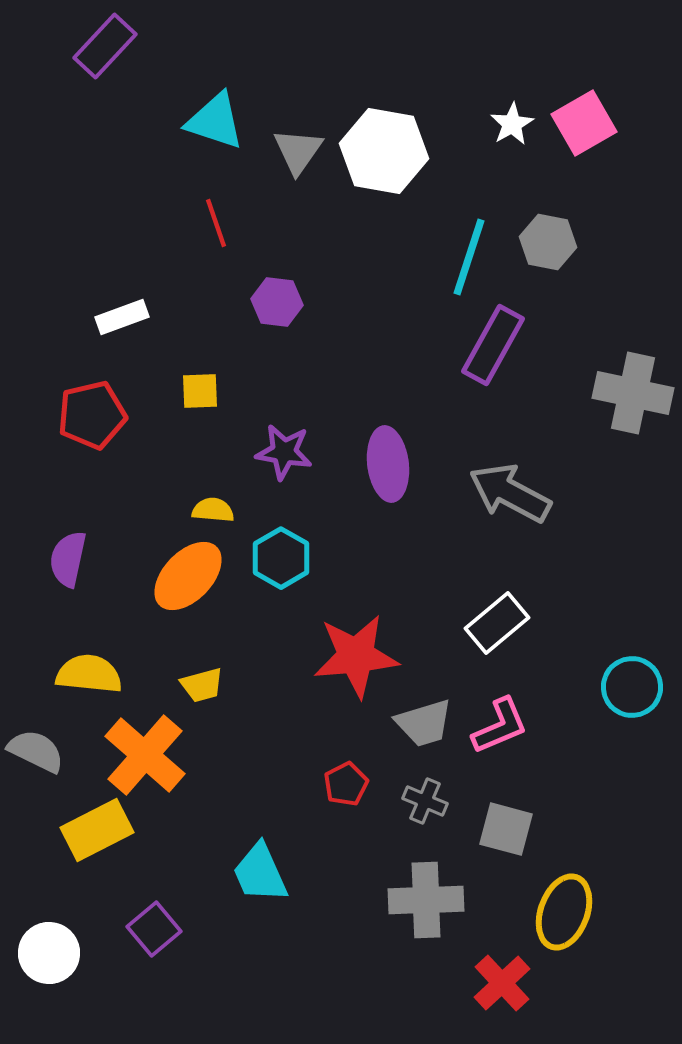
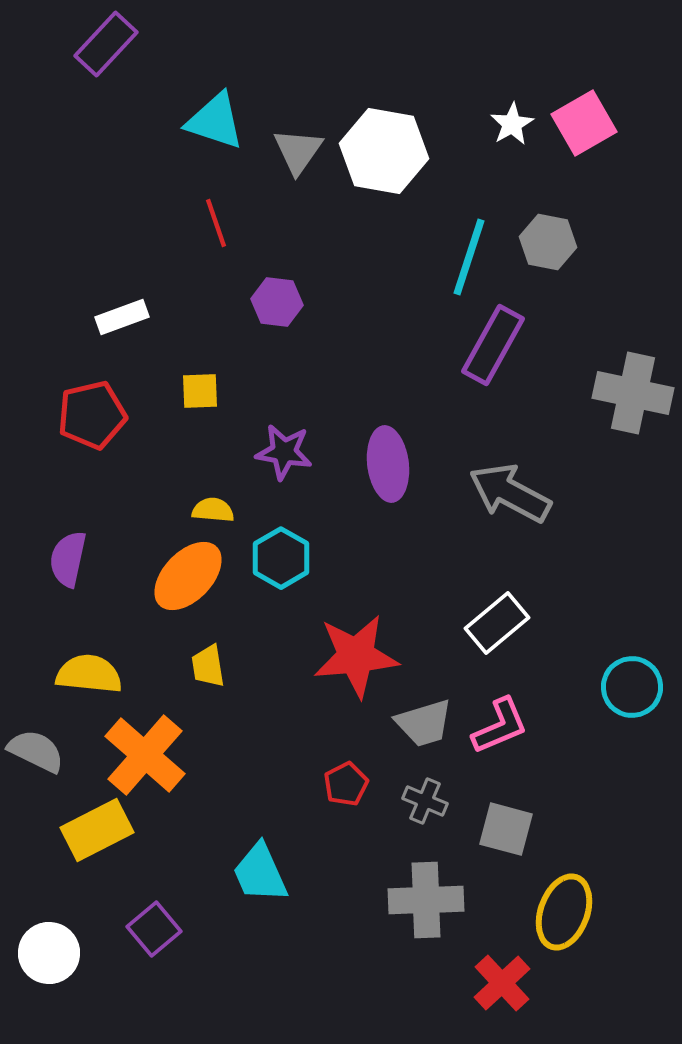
purple rectangle at (105, 46): moved 1 px right, 2 px up
yellow trapezoid at (202, 685): moved 6 px right, 19 px up; rotated 96 degrees clockwise
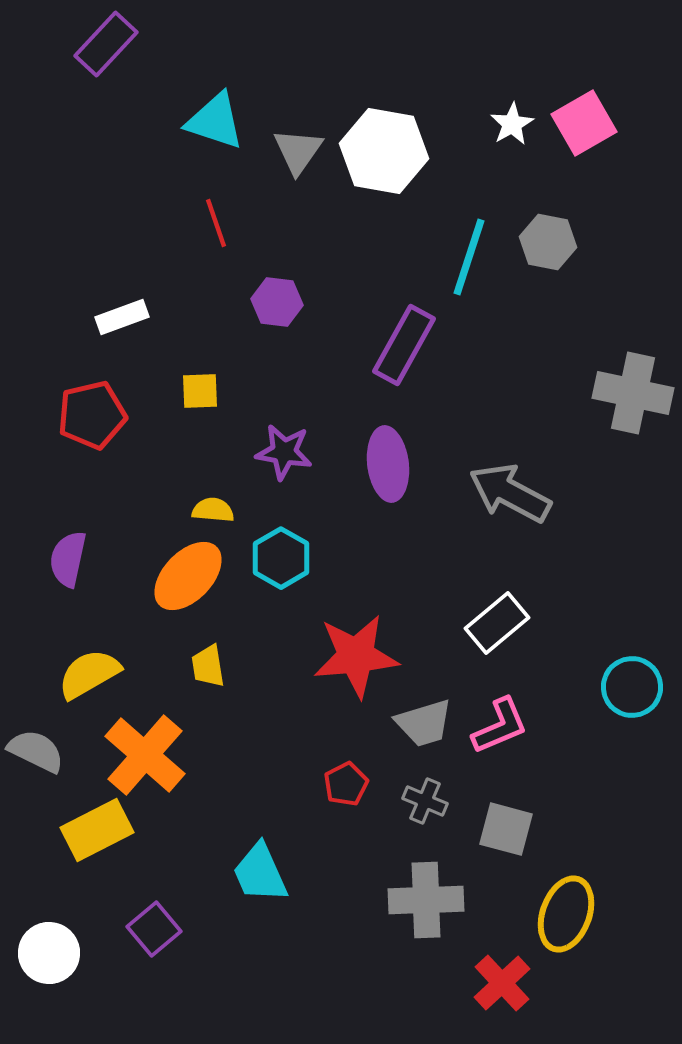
purple rectangle at (493, 345): moved 89 px left
yellow semicircle at (89, 674): rotated 36 degrees counterclockwise
yellow ellipse at (564, 912): moved 2 px right, 2 px down
